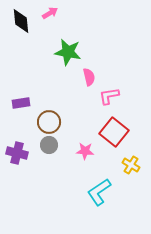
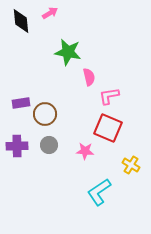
brown circle: moved 4 px left, 8 px up
red square: moved 6 px left, 4 px up; rotated 16 degrees counterclockwise
purple cross: moved 7 px up; rotated 15 degrees counterclockwise
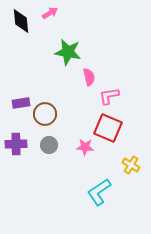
purple cross: moved 1 px left, 2 px up
pink star: moved 4 px up
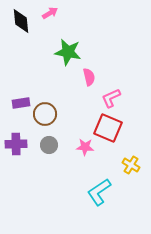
pink L-shape: moved 2 px right, 2 px down; rotated 15 degrees counterclockwise
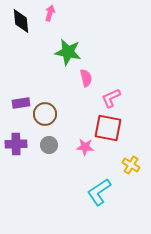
pink arrow: rotated 42 degrees counterclockwise
pink semicircle: moved 3 px left, 1 px down
red square: rotated 12 degrees counterclockwise
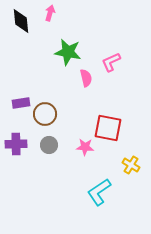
pink L-shape: moved 36 px up
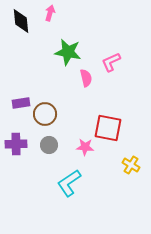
cyan L-shape: moved 30 px left, 9 px up
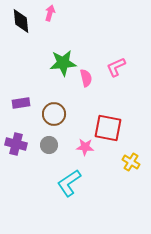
green star: moved 5 px left, 11 px down; rotated 16 degrees counterclockwise
pink L-shape: moved 5 px right, 5 px down
brown circle: moved 9 px right
purple cross: rotated 15 degrees clockwise
yellow cross: moved 3 px up
